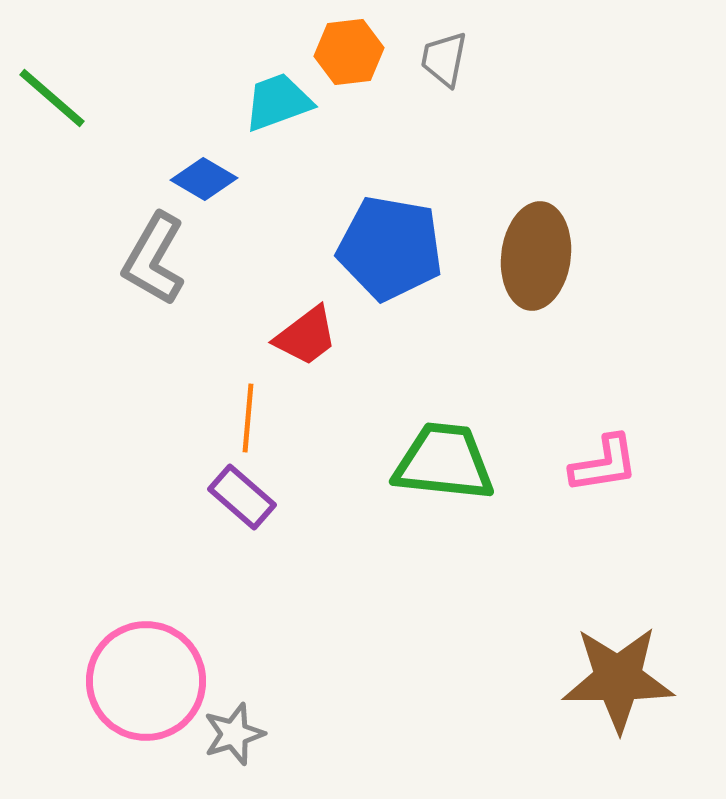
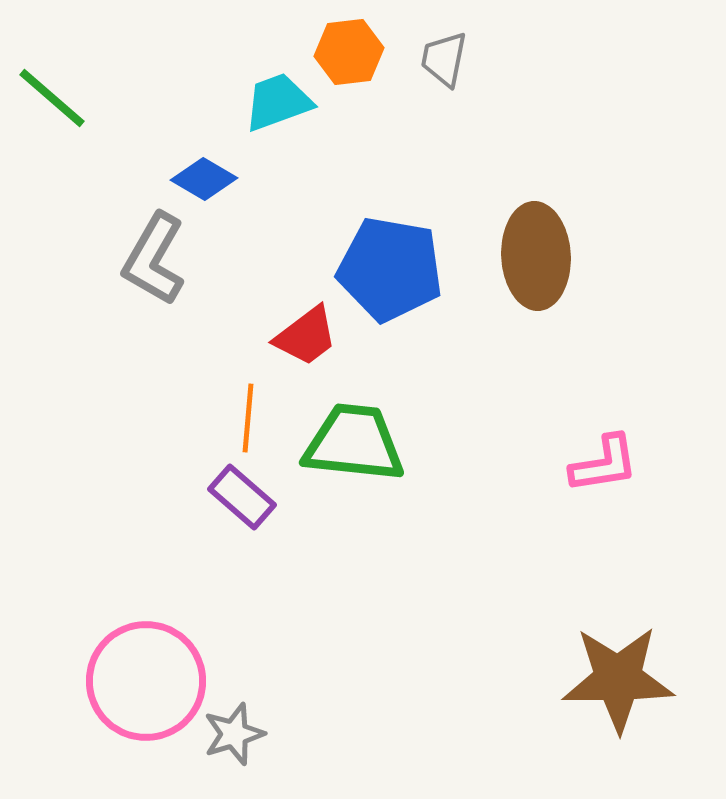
blue pentagon: moved 21 px down
brown ellipse: rotated 10 degrees counterclockwise
green trapezoid: moved 90 px left, 19 px up
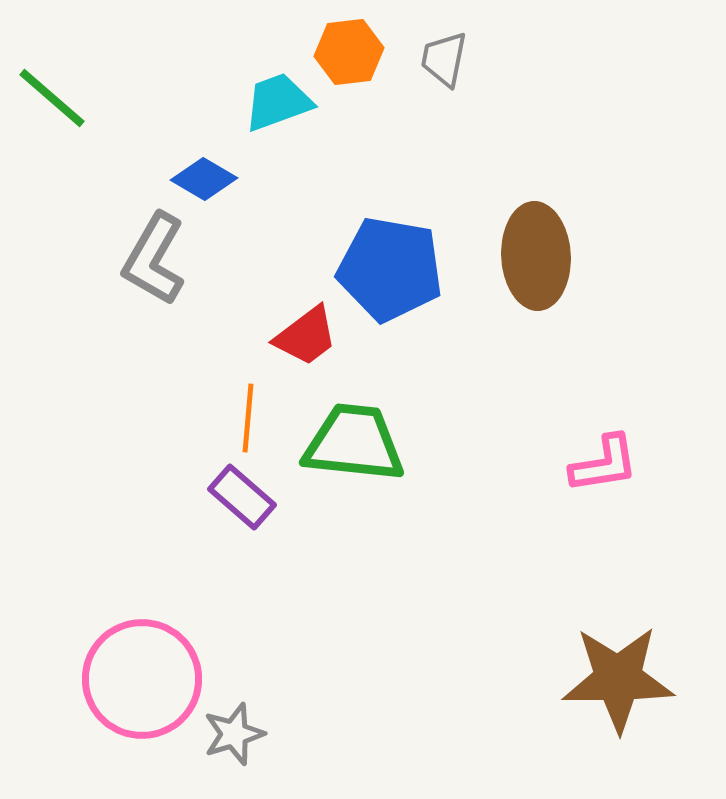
pink circle: moved 4 px left, 2 px up
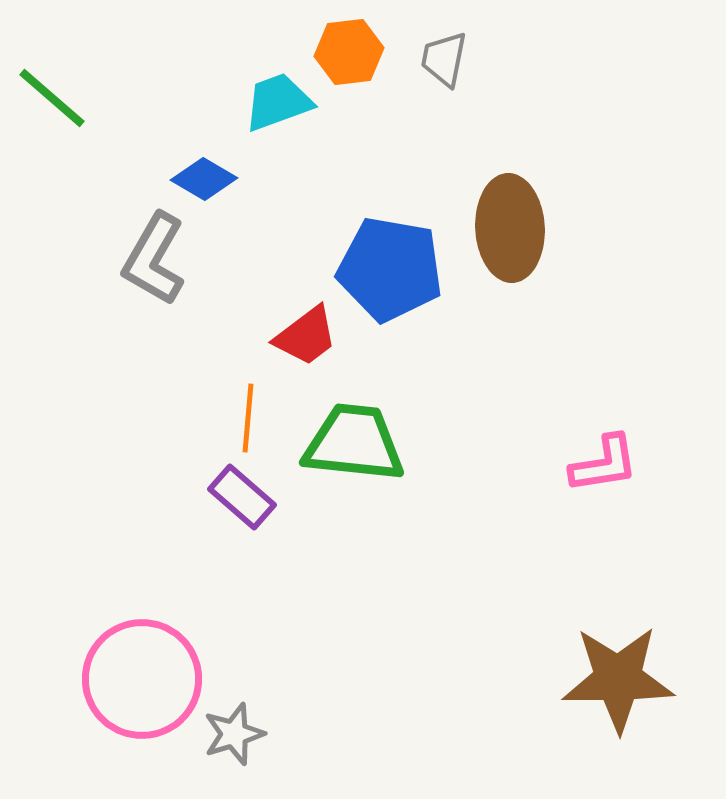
brown ellipse: moved 26 px left, 28 px up
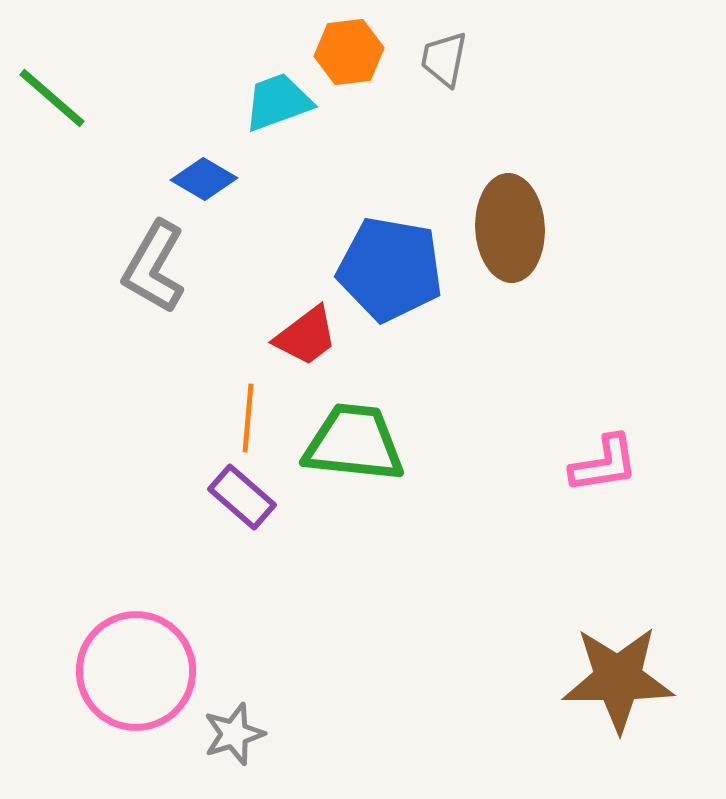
gray L-shape: moved 8 px down
pink circle: moved 6 px left, 8 px up
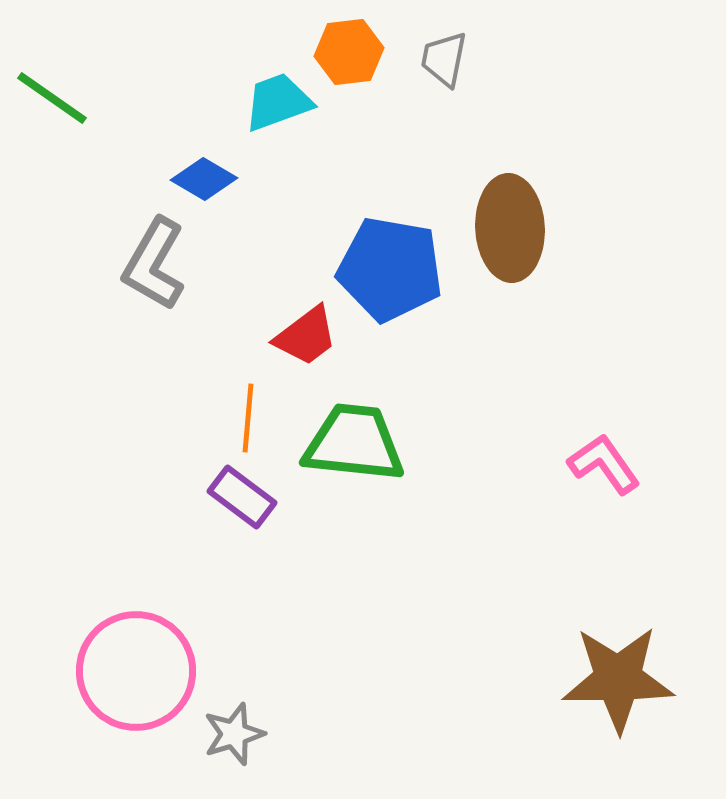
green line: rotated 6 degrees counterclockwise
gray L-shape: moved 3 px up
pink L-shape: rotated 116 degrees counterclockwise
purple rectangle: rotated 4 degrees counterclockwise
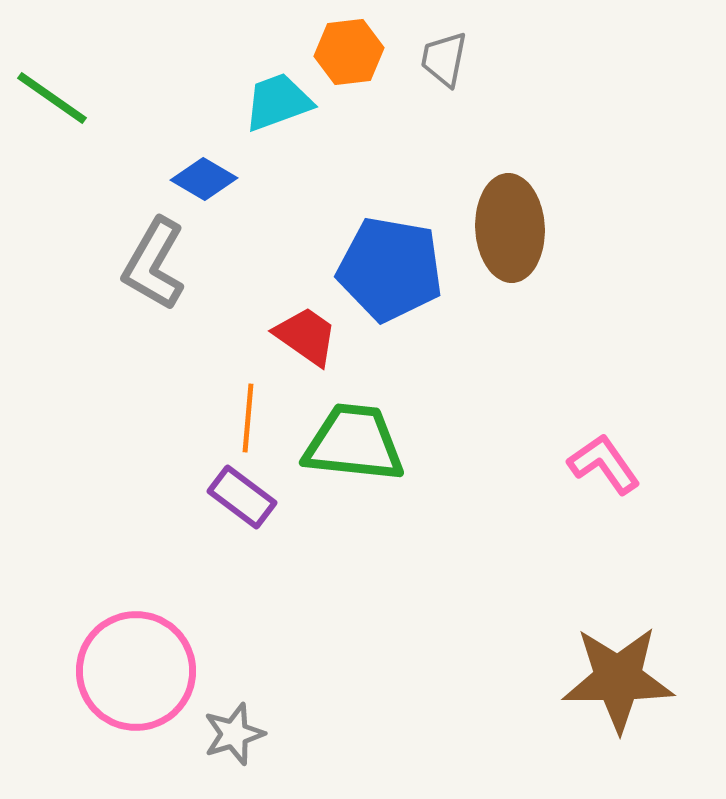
red trapezoid: rotated 108 degrees counterclockwise
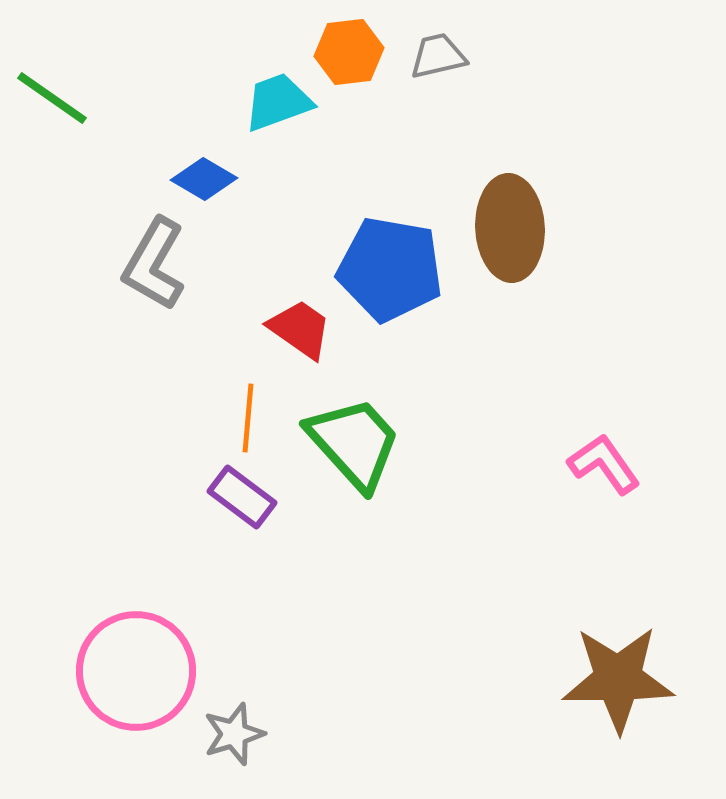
gray trapezoid: moved 6 px left, 3 px up; rotated 66 degrees clockwise
red trapezoid: moved 6 px left, 7 px up
green trapezoid: rotated 42 degrees clockwise
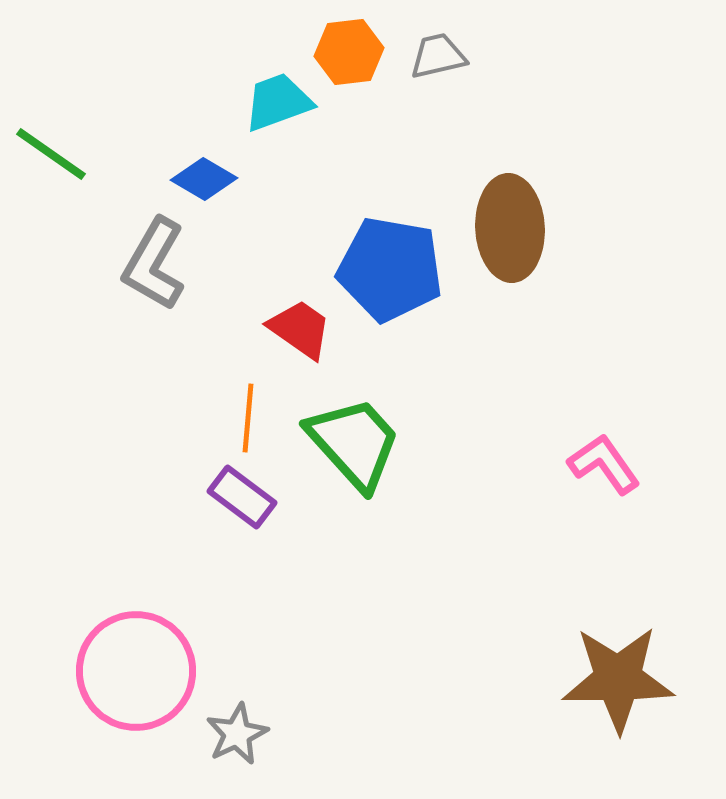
green line: moved 1 px left, 56 px down
gray star: moved 3 px right; rotated 8 degrees counterclockwise
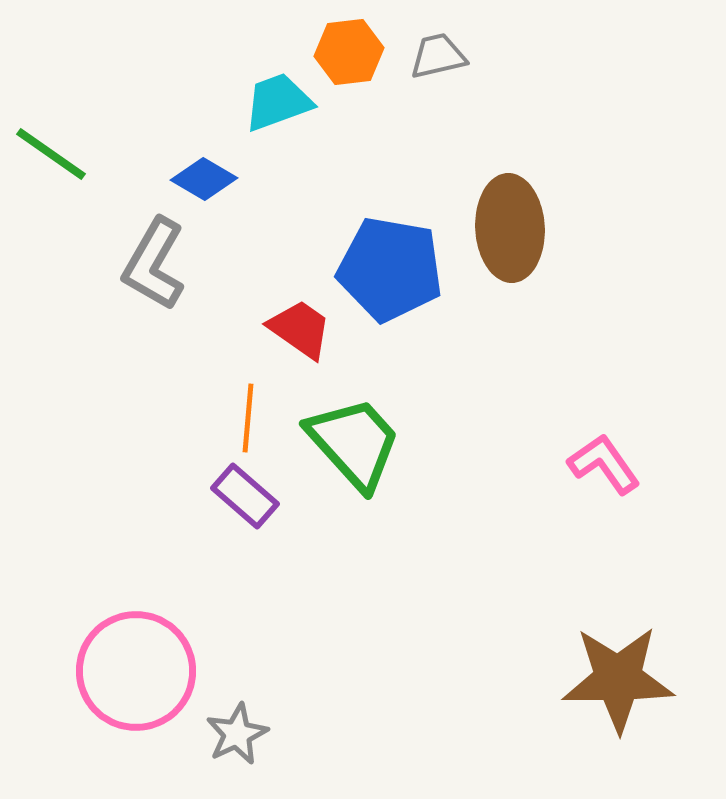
purple rectangle: moved 3 px right, 1 px up; rotated 4 degrees clockwise
